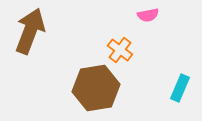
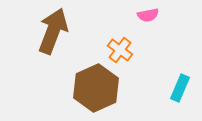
brown arrow: moved 23 px right
brown hexagon: rotated 15 degrees counterclockwise
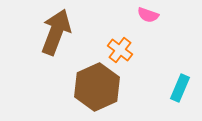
pink semicircle: rotated 30 degrees clockwise
brown arrow: moved 3 px right, 1 px down
brown hexagon: moved 1 px right, 1 px up
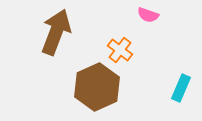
cyan rectangle: moved 1 px right
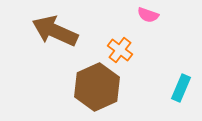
brown arrow: moved 1 px left, 1 px up; rotated 87 degrees counterclockwise
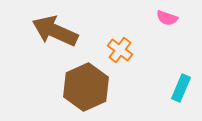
pink semicircle: moved 19 px right, 3 px down
brown hexagon: moved 11 px left
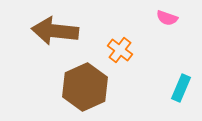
brown arrow: rotated 18 degrees counterclockwise
brown hexagon: moved 1 px left
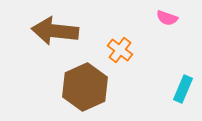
cyan rectangle: moved 2 px right, 1 px down
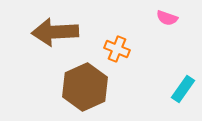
brown arrow: moved 1 px down; rotated 9 degrees counterclockwise
orange cross: moved 3 px left, 1 px up; rotated 15 degrees counterclockwise
cyan rectangle: rotated 12 degrees clockwise
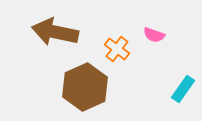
pink semicircle: moved 13 px left, 17 px down
brown arrow: rotated 15 degrees clockwise
orange cross: rotated 15 degrees clockwise
